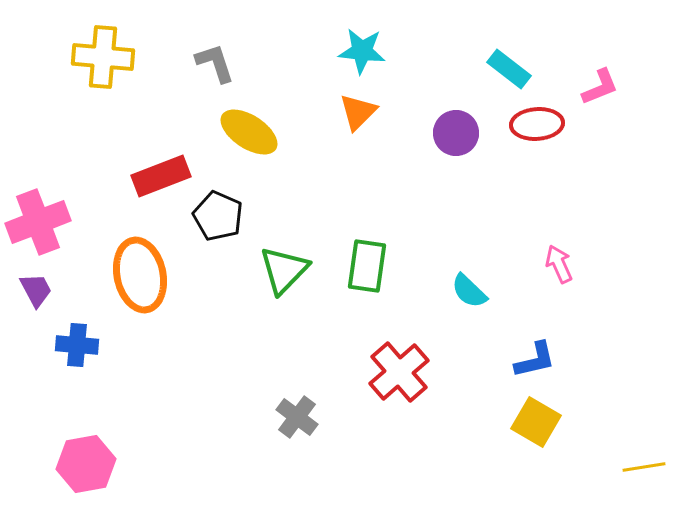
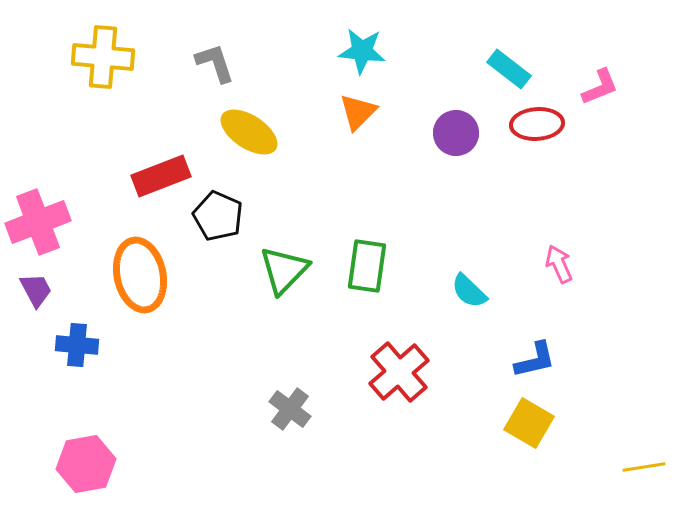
gray cross: moved 7 px left, 8 px up
yellow square: moved 7 px left, 1 px down
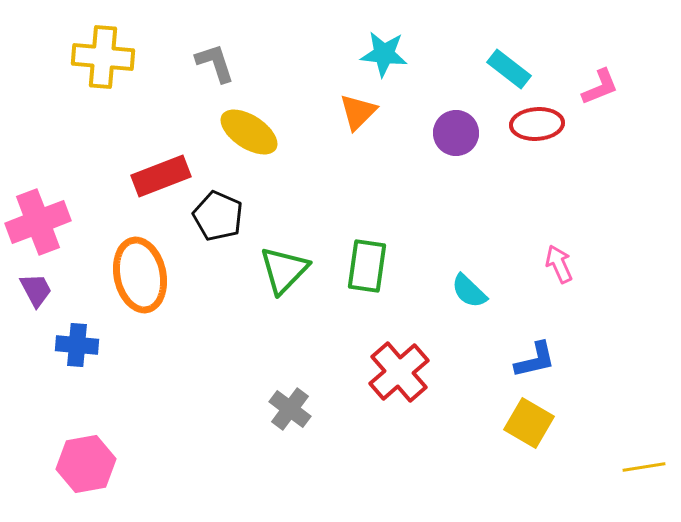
cyan star: moved 22 px right, 3 px down
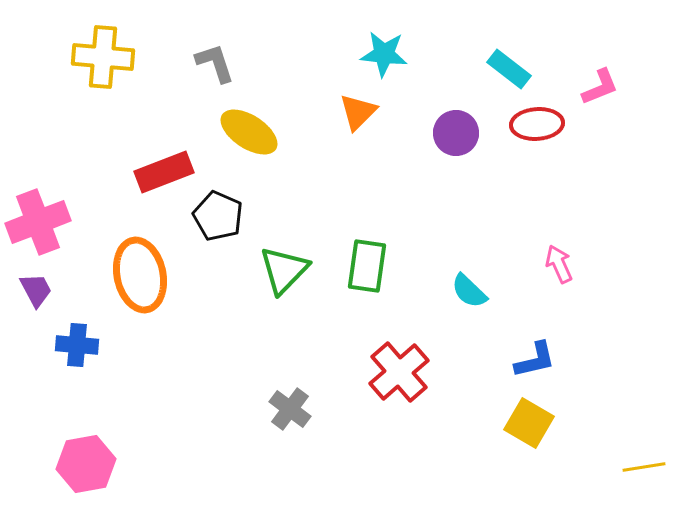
red rectangle: moved 3 px right, 4 px up
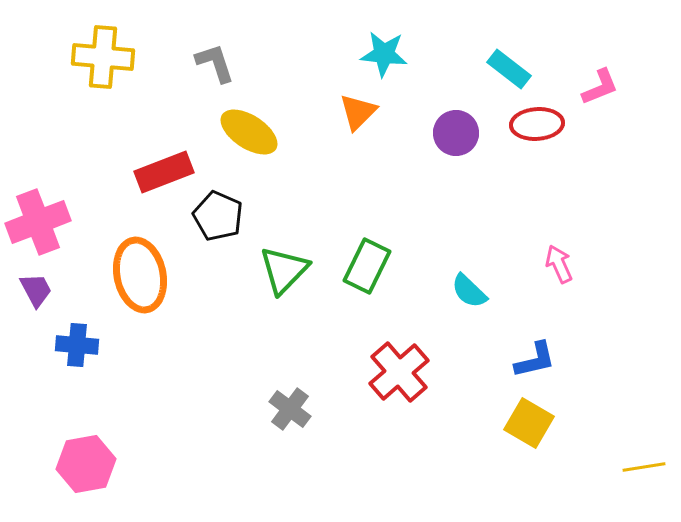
green rectangle: rotated 18 degrees clockwise
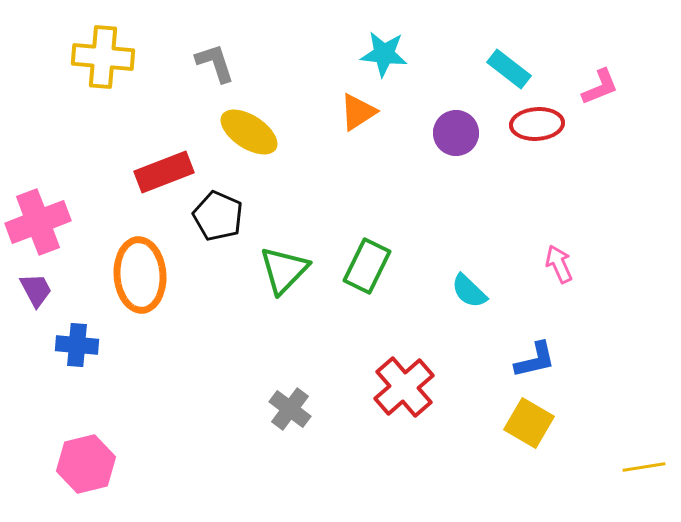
orange triangle: rotated 12 degrees clockwise
orange ellipse: rotated 8 degrees clockwise
red cross: moved 5 px right, 15 px down
pink hexagon: rotated 4 degrees counterclockwise
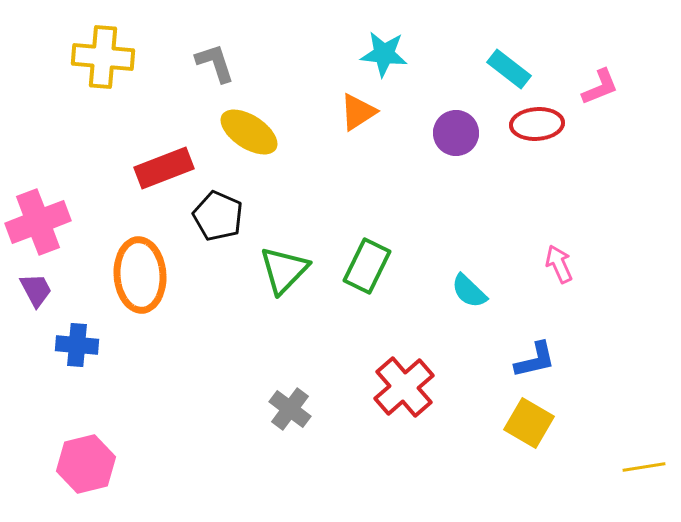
red rectangle: moved 4 px up
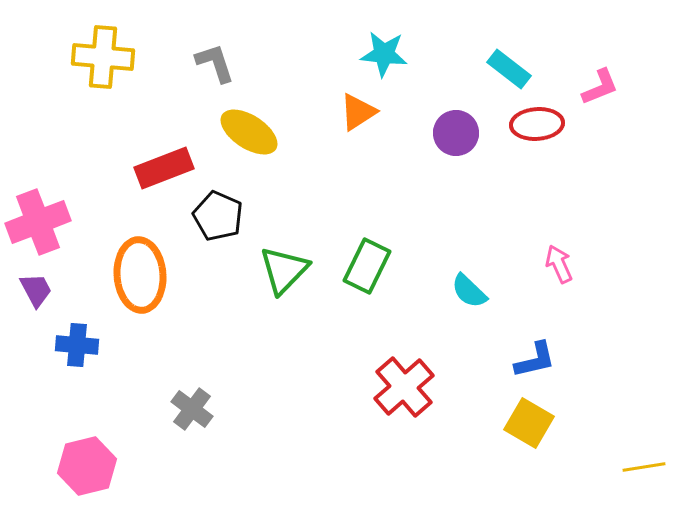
gray cross: moved 98 px left
pink hexagon: moved 1 px right, 2 px down
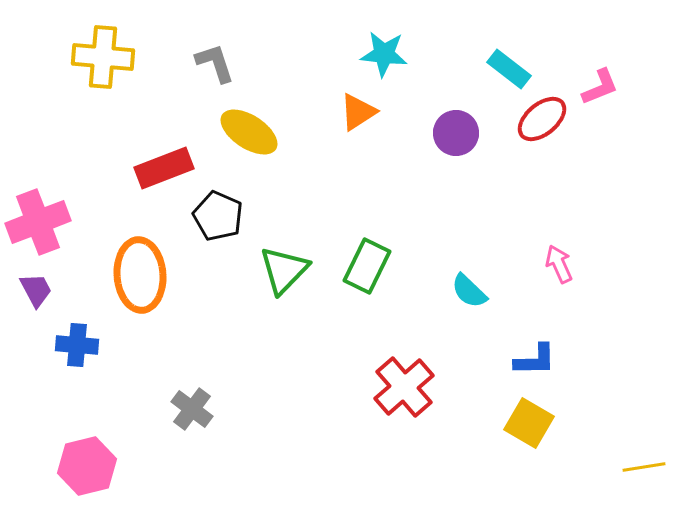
red ellipse: moved 5 px right, 5 px up; rotated 36 degrees counterclockwise
blue L-shape: rotated 12 degrees clockwise
